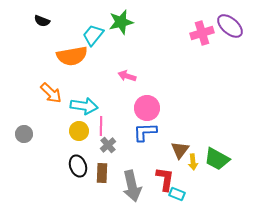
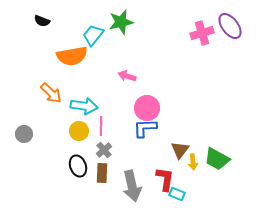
purple ellipse: rotated 12 degrees clockwise
blue L-shape: moved 4 px up
gray cross: moved 4 px left, 5 px down
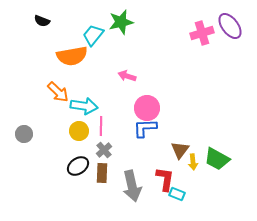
orange arrow: moved 7 px right, 1 px up
black ellipse: rotated 75 degrees clockwise
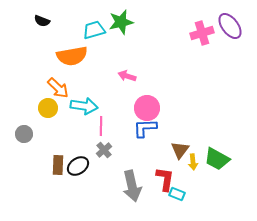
cyan trapezoid: moved 1 px right, 5 px up; rotated 35 degrees clockwise
orange arrow: moved 4 px up
yellow circle: moved 31 px left, 23 px up
brown rectangle: moved 44 px left, 8 px up
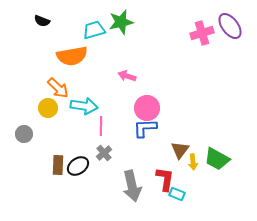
gray cross: moved 3 px down
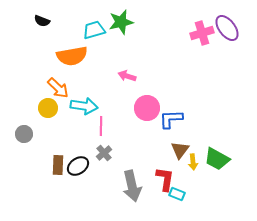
purple ellipse: moved 3 px left, 2 px down
blue L-shape: moved 26 px right, 9 px up
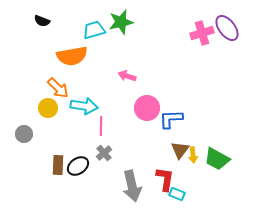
yellow arrow: moved 7 px up
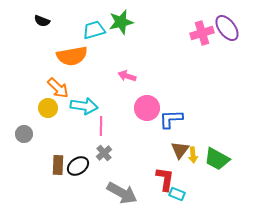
gray arrow: moved 10 px left, 7 px down; rotated 48 degrees counterclockwise
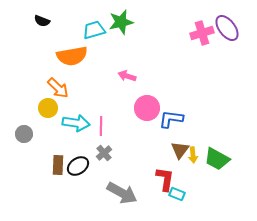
cyan arrow: moved 8 px left, 17 px down
blue L-shape: rotated 10 degrees clockwise
